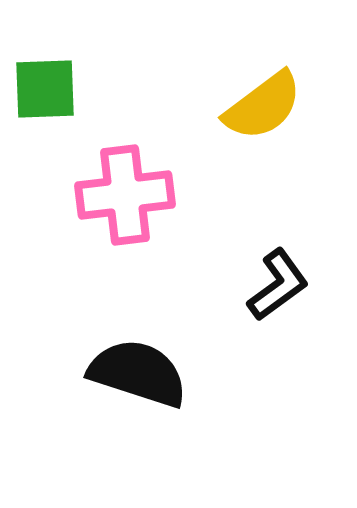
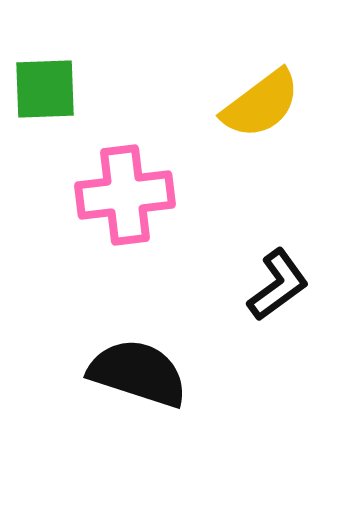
yellow semicircle: moved 2 px left, 2 px up
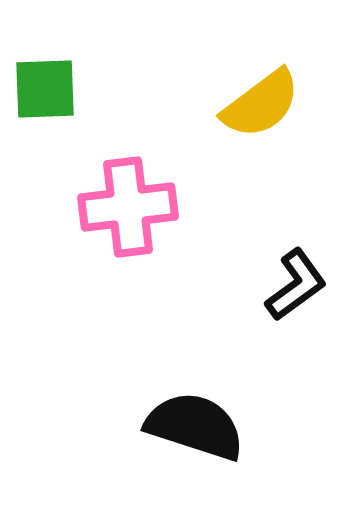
pink cross: moved 3 px right, 12 px down
black L-shape: moved 18 px right
black semicircle: moved 57 px right, 53 px down
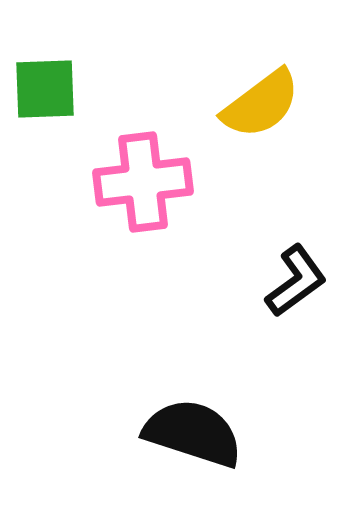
pink cross: moved 15 px right, 25 px up
black L-shape: moved 4 px up
black semicircle: moved 2 px left, 7 px down
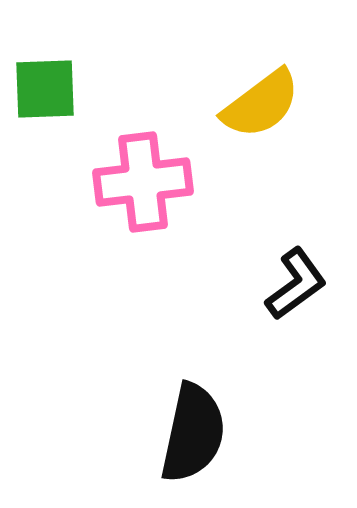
black L-shape: moved 3 px down
black semicircle: rotated 84 degrees clockwise
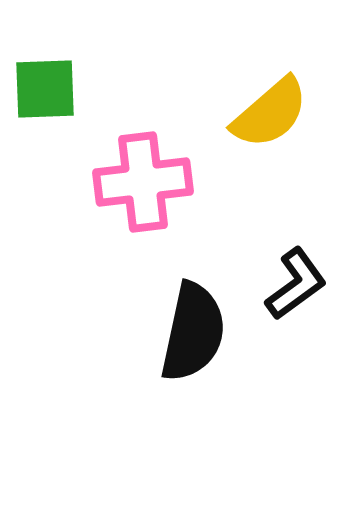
yellow semicircle: moved 9 px right, 9 px down; rotated 4 degrees counterclockwise
black semicircle: moved 101 px up
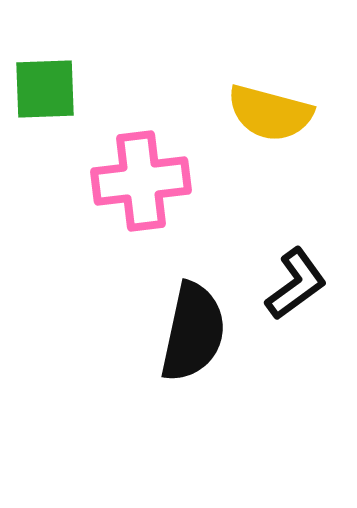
yellow semicircle: rotated 56 degrees clockwise
pink cross: moved 2 px left, 1 px up
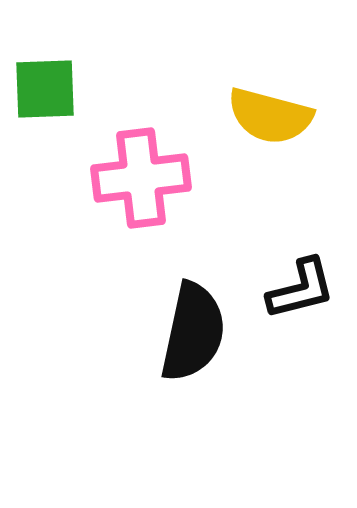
yellow semicircle: moved 3 px down
pink cross: moved 3 px up
black L-shape: moved 5 px right, 5 px down; rotated 22 degrees clockwise
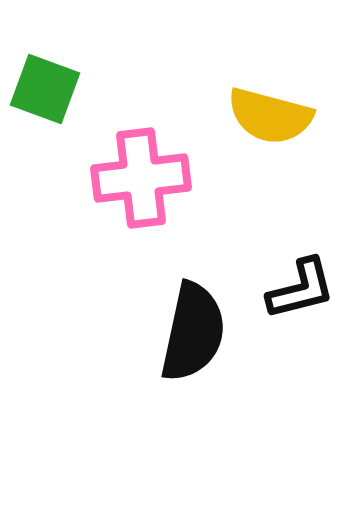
green square: rotated 22 degrees clockwise
